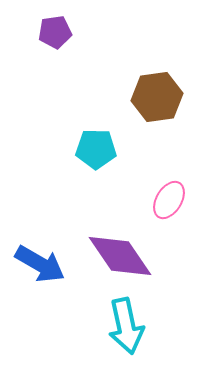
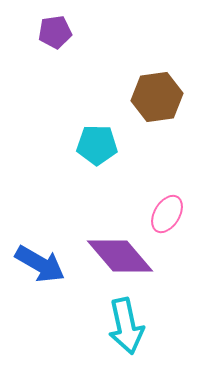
cyan pentagon: moved 1 px right, 4 px up
pink ellipse: moved 2 px left, 14 px down
purple diamond: rotated 6 degrees counterclockwise
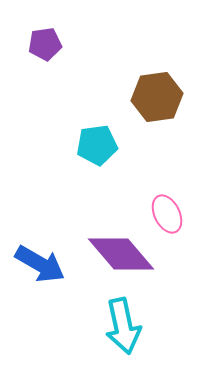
purple pentagon: moved 10 px left, 12 px down
cyan pentagon: rotated 9 degrees counterclockwise
pink ellipse: rotated 57 degrees counterclockwise
purple diamond: moved 1 px right, 2 px up
cyan arrow: moved 3 px left
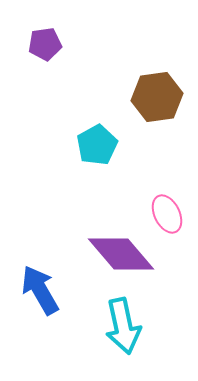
cyan pentagon: rotated 21 degrees counterclockwise
blue arrow: moved 26 px down; rotated 150 degrees counterclockwise
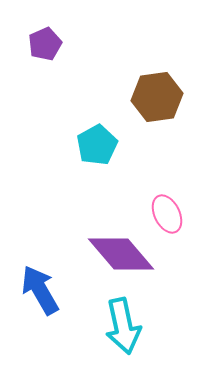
purple pentagon: rotated 16 degrees counterclockwise
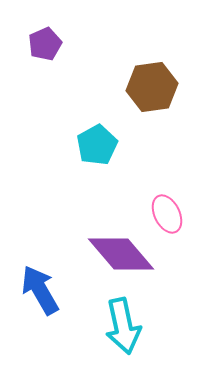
brown hexagon: moved 5 px left, 10 px up
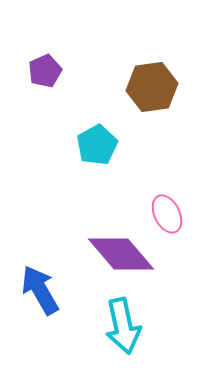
purple pentagon: moved 27 px down
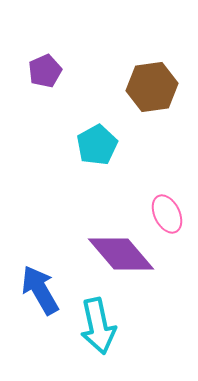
cyan arrow: moved 25 px left
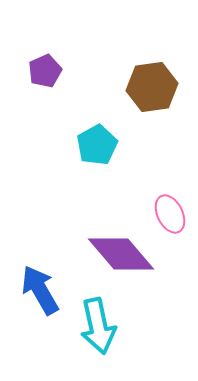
pink ellipse: moved 3 px right
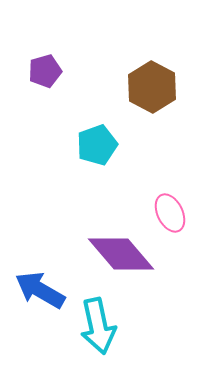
purple pentagon: rotated 8 degrees clockwise
brown hexagon: rotated 24 degrees counterclockwise
cyan pentagon: rotated 9 degrees clockwise
pink ellipse: moved 1 px up
blue arrow: rotated 30 degrees counterclockwise
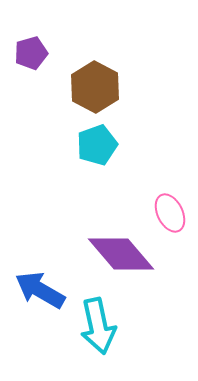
purple pentagon: moved 14 px left, 18 px up
brown hexagon: moved 57 px left
